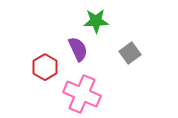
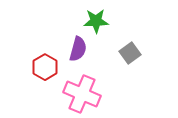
purple semicircle: rotated 40 degrees clockwise
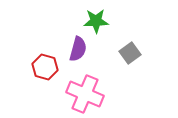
red hexagon: rotated 15 degrees counterclockwise
pink cross: moved 3 px right
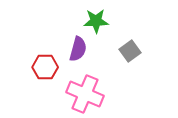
gray square: moved 2 px up
red hexagon: rotated 15 degrees counterclockwise
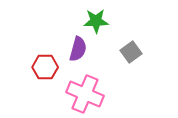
gray square: moved 1 px right, 1 px down
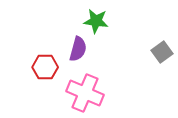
green star: rotated 10 degrees clockwise
gray square: moved 31 px right
pink cross: moved 1 px up
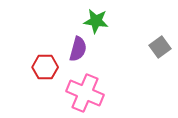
gray square: moved 2 px left, 5 px up
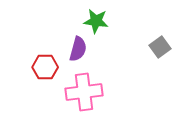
pink cross: moved 1 px left, 1 px up; rotated 30 degrees counterclockwise
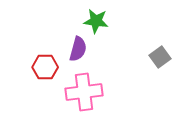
gray square: moved 10 px down
